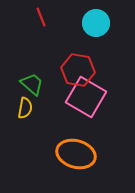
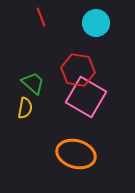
green trapezoid: moved 1 px right, 1 px up
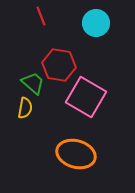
red line: moved 1 px up
red hexagon: moved 19 px left, 5 px up
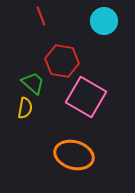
cyan circle: moved 8 px right, 2 px up
red hexagon: moved 3 px right, 4 px up
orange ellipse: moved 2 px left, 1 px down
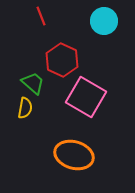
red hexagon: moved 1 px up; rotated 16 degrees clockwise
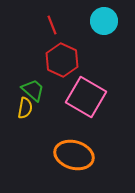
red line: moved 11 px right, 9 px down
green trapezoid: moved 7 px down
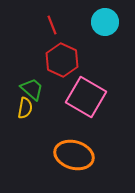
cyan circle: moved 1 px right, 1 px down
green trapezoid: moved 1 px left, 1 px up
